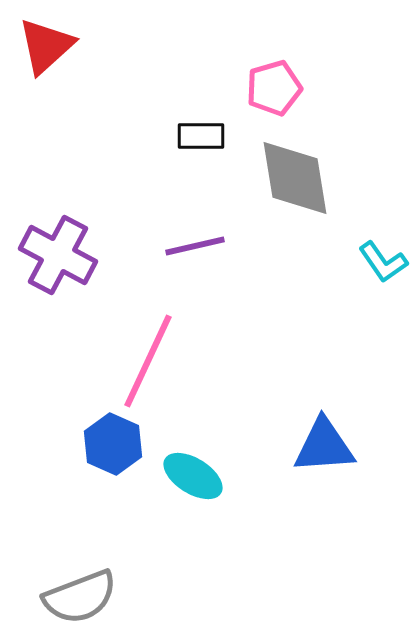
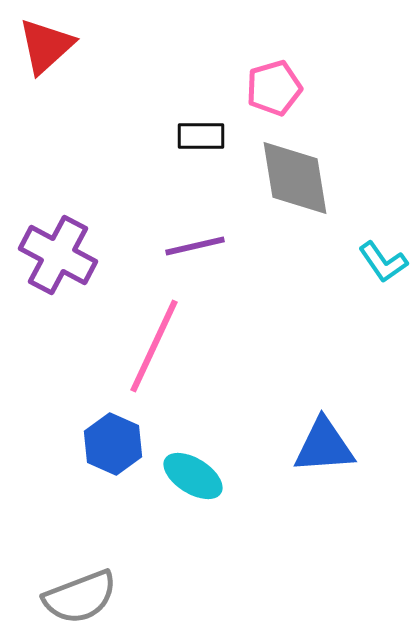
pink line: moved 6 px right, 15 px up
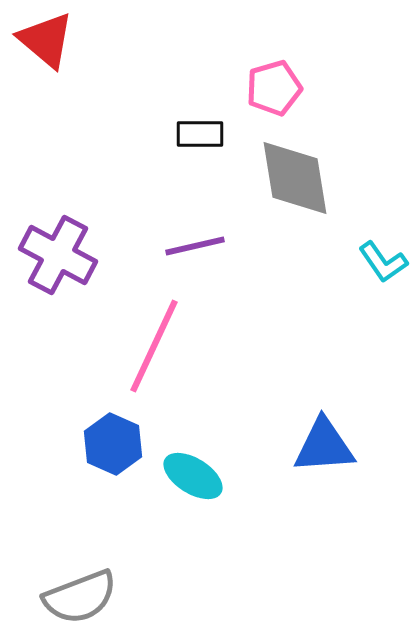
red triangle: moved 6 px up; rotated 38 degrees counterclockwise
black rectangle: moved 1 px left, 2 px up
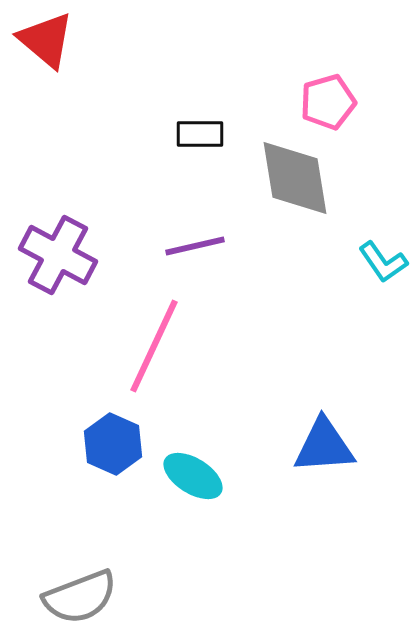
pink pentagon: moved 54 px right, 14 px down
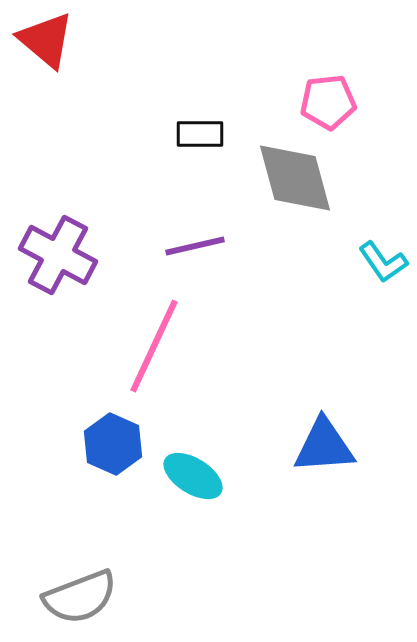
pink pentagon: rotated 10 degrees clockwise
gray diamond: rotated 6 degrees counterclockwise
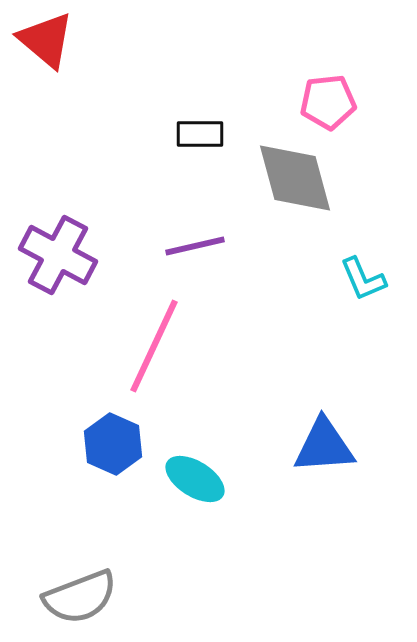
cyan L-shape: moved 20 px left, 17 px down; rotated 12 degrees clockwise
cyan ellipse: moved 2 px right, 3 px down
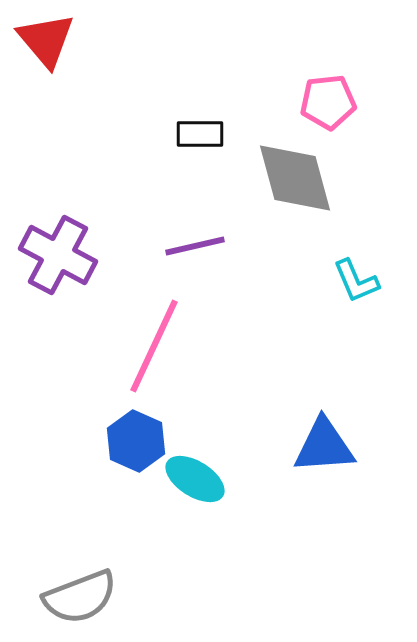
red triangle: rotated 10 degrees clockwise
cyan L-shape: moved 7 px left, 2 px down
blue hexagon: moved 23 px right, 3 px up
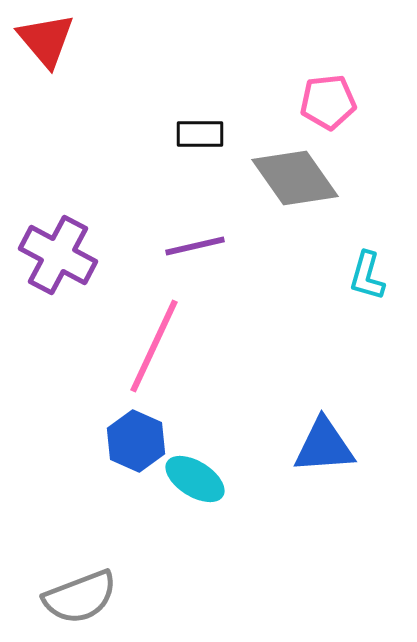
gray diamond: rotated 20 degrees counterclockwise
cyan L-shape: moved 11 px right, 5 px up; rotated 39 degrees clockwise
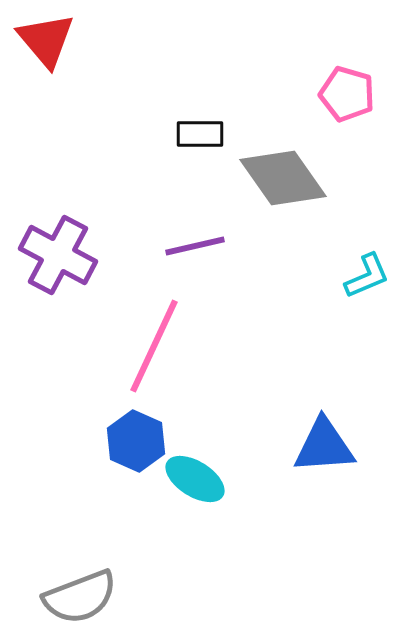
pink pentagon: moved 19 px right, 8 px up; rotated 22 degrees clockwise
gray diamond: moved 12 px left
cyan L-shape: rotated 129 degrees counterclockwise
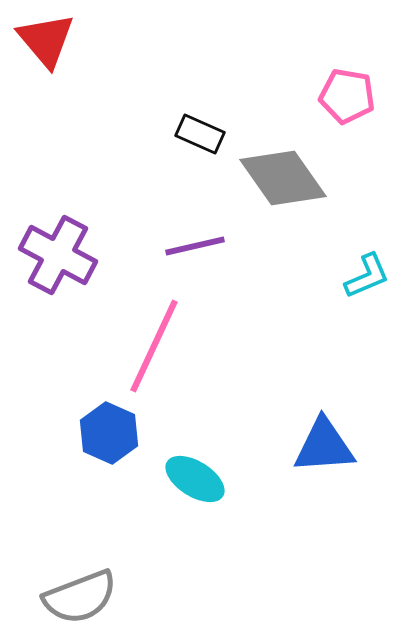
pink pentagon: moved 2 px down; rotated 6 degrees counterclockwise
black rectangle: rotated 24 degrees clockwise
blue hexagon: moved 27 px left, 8 px up
